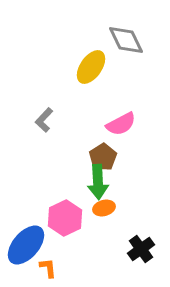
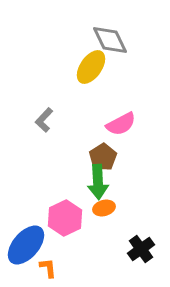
gray diamond: moved 16 px left
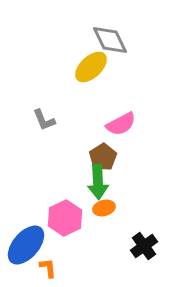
yellow ellipse: rotated 12 degrees clockwise
gray L-shape: rotated 65 degrees counterclockwise
black cross: moved 3 px right, 3 px up
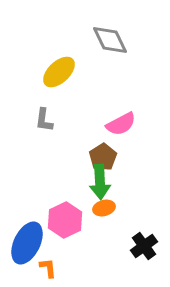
yellow ellipse: moved 32 px left, 5 px down
gray L-shape: rotated 30 degrees clockwise
green arrow: moved 2 px right
pink hexagon: moved 2 px down
blue ellipse: moved 1 px right, 2 px up; rotated 15 degrees counterclockwise
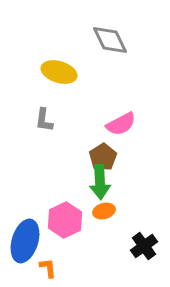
yellow ellipse: rotated 60 degrees clockwise
orange ellipse: moved 3 px down
blue ellipse: moved 2 px left, 2 px up; rotated 9 degrees counterclockwise
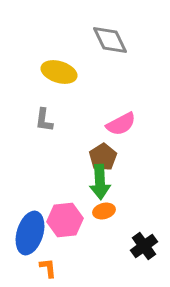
pink hexagon: rotated 20 degrees clockwise
blue ellipse: moved 5 px right, 8 px up
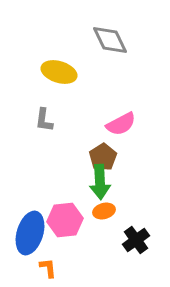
black cross: moved 8 px left, 6 px up
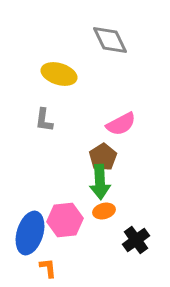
yellow ellipse: moved 2 px down
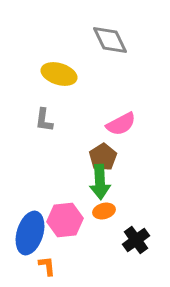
orange L-shape: moved 1 px left, 2 px up
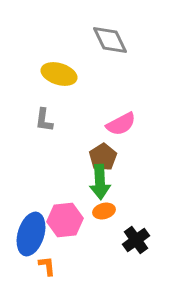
blue ellipse: moved 1 px right, 1 px down
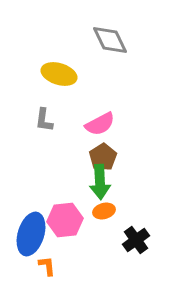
pink semicircle: moved 21 px left
